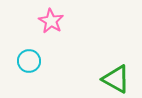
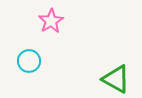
pink star: rotated 10 degrees clockwise
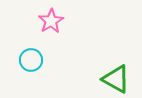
cyan circle: moved 2 px right, 1 px up
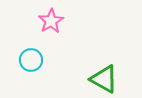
green triangle: moved 12 px left
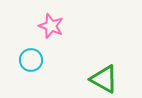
pink star: moved 5 px down; rotated 20 degrees counterclockwise
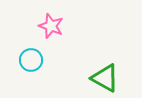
green triangle: moved 1 px right, 1 px up
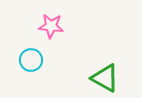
pink star: rotated 15 degrees counterclockwise
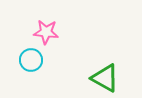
pink star: moved 5 px left, 6 px down
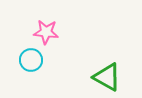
green triangle: moved 2 px right, 1 px up
